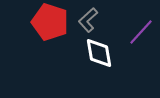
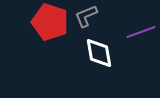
gray L-shape: moved 2 px left, 4 px up; rotated 20 degrees clockwise
purple line: rotated 28 degrees clockwise
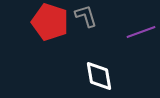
gray L-shape: rotated 95 degrees clockwise
white diamond: moved 23 px down
